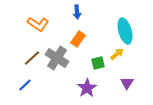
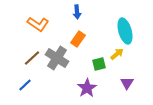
green square: moved 1 px right, 1 px down
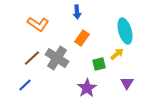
orange rectangle: moved 4 px right, 1 px up
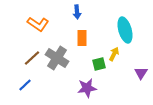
cyan ellipse: moved 1 px up
orange rectangle: rotated 35 degrees counterclockwise
yellow arrow: moved 3 px left; rotated 24 degrees counterclockwise
purple triangle: moved 14 px right, 10 px up
purple star: rotated 24 degrees clockwise
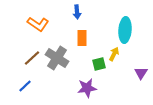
cyan ellipse: rotated 20 degrees clockwise
blue line: moved 1 px down
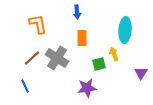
orange L-shape: rotated 135 degrees counterclockwise
yellow arrow: rotated 48 degrees counterclockwise
blue line: rotated 72 degrees counterclockwise
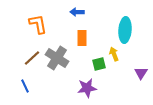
blue arrow: rotated 96 degrees clockwise
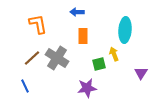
orange rectangle: moved 1 px right, 2 px up
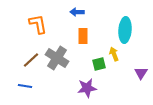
brown line: moved 1 px left, 2 px down
blue line: rotated 56 degrees counterclockwise
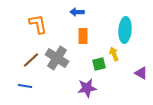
purple triangle: rotated 32 degrees counterclockwise
